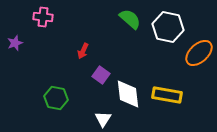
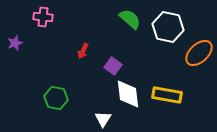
purple square: moved 12 px right, 9 px up
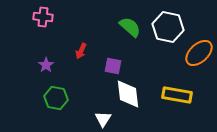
green semicircle: moved 8 px down
purple star: moved 31 px right, 22 px down; rotated 14 degrees counterclockwise
red arrow: moved 2 px left
purple square: rotated 24 degrees counterclockwise
yellow rectangle: moved 10 px right
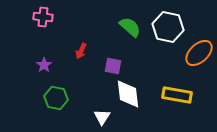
purple star: moved 2 px left
white triangle: moved 1 px left, 2 px up
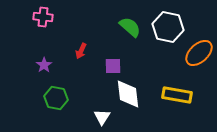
purple square: rotated 12 degrees counterclockwise
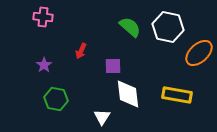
green hexagon: moved 1 px down
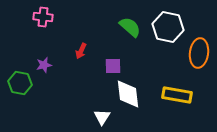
orange ellipse: rotated 40 degrees counterclockwise
purple star: rotated 21 degrees clockwise
green hexagon: moved 36 px left, 16 px up
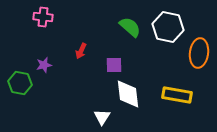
purple square: moved 1 px right, 1 px up
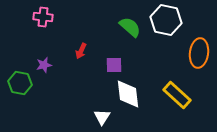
white hexagon: moved 2 px left, 7 px up
yellow rectangle: rotated 32 degrees clockwise
